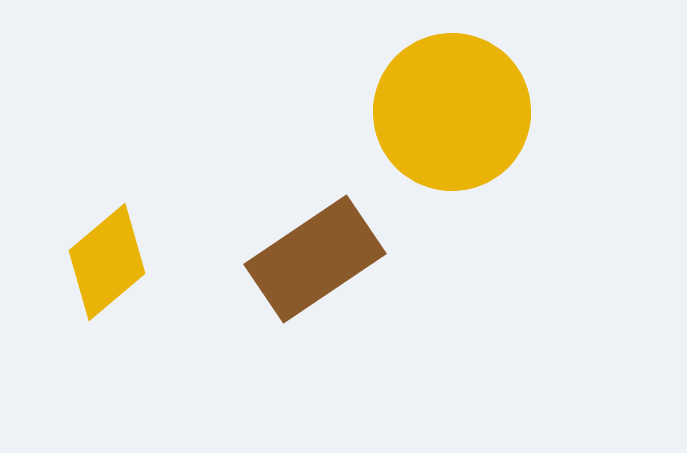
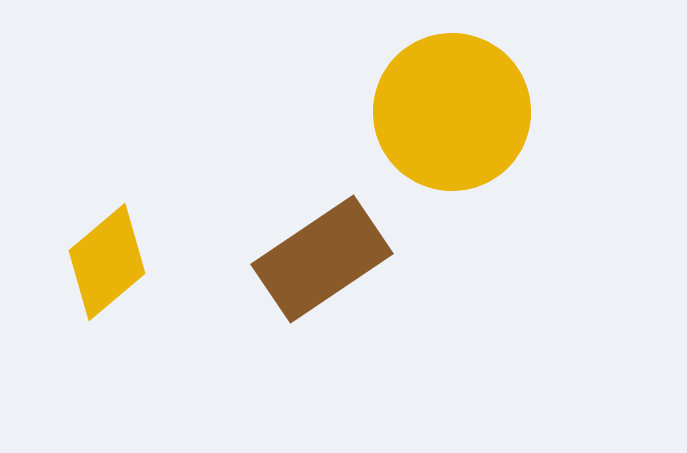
brown rectangle: moved 7 px right
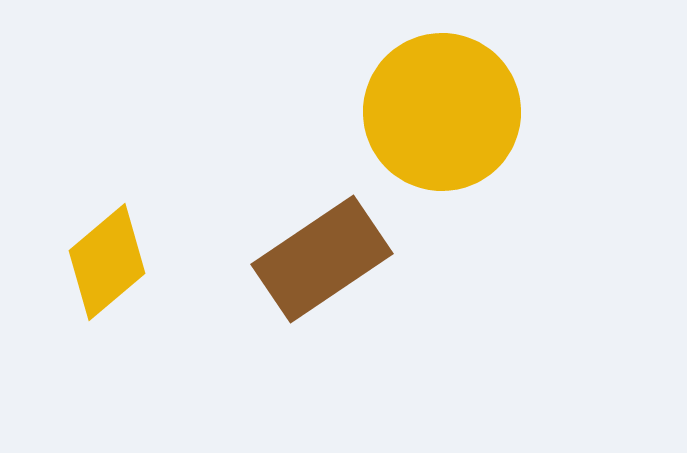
yellow circle: moved 10 px left
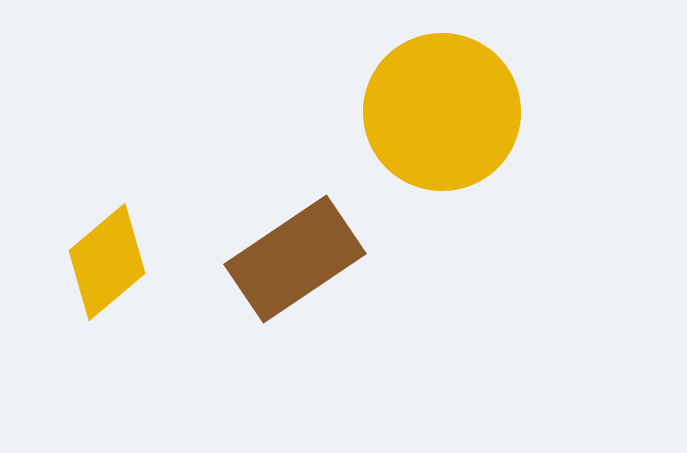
brown rectangle: moved 27 px left
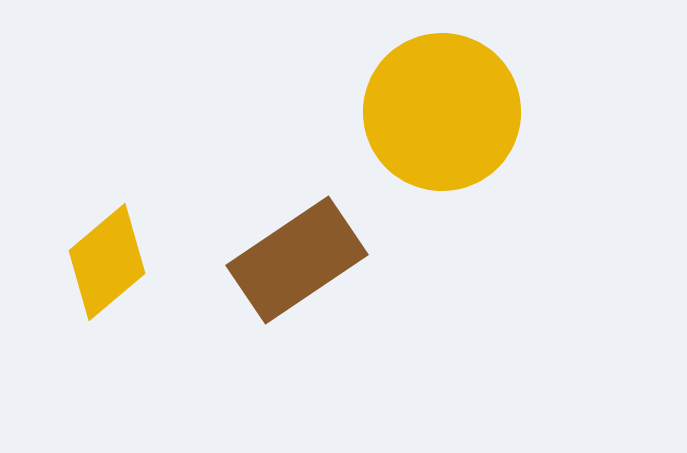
brown rectangle: moved 2 px right, 1 px down
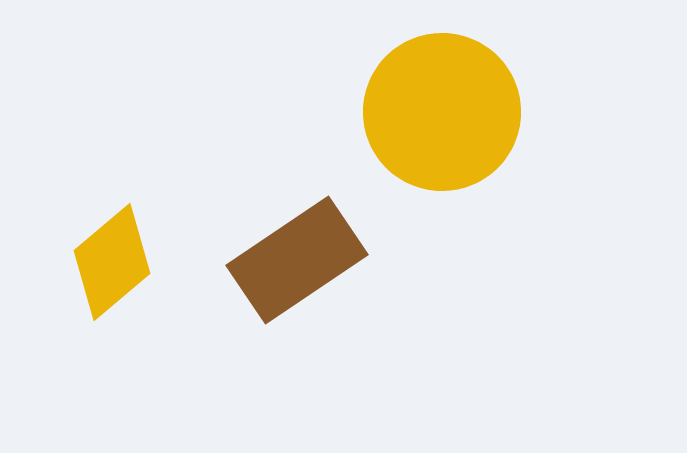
yellow diamond: moved 5 px right
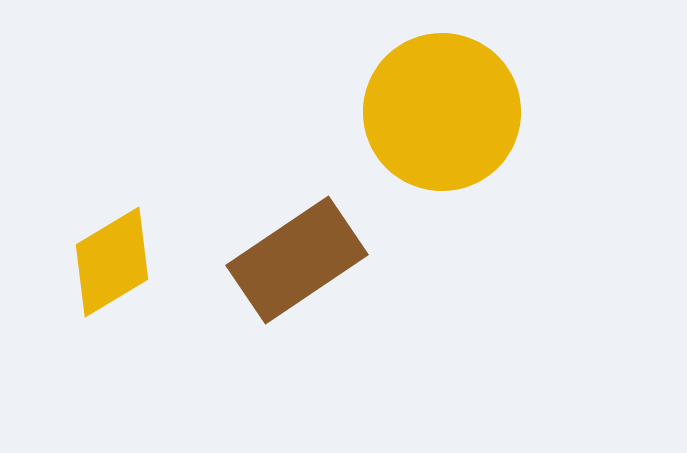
yellow diamond: rotated 9 degrees clockwise
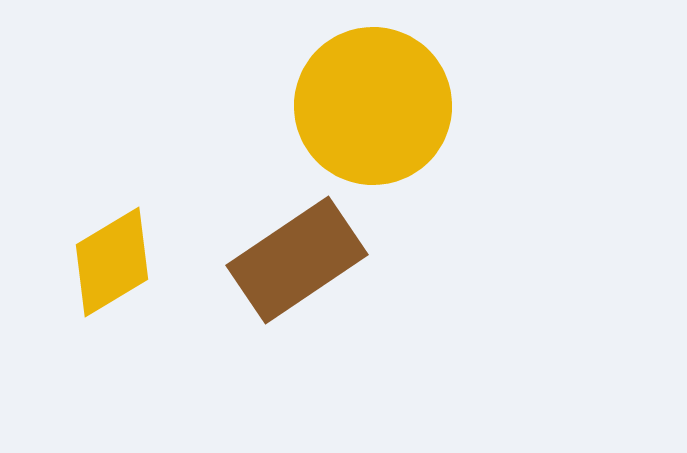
yellow circle: moved 69 px left, 6 px up
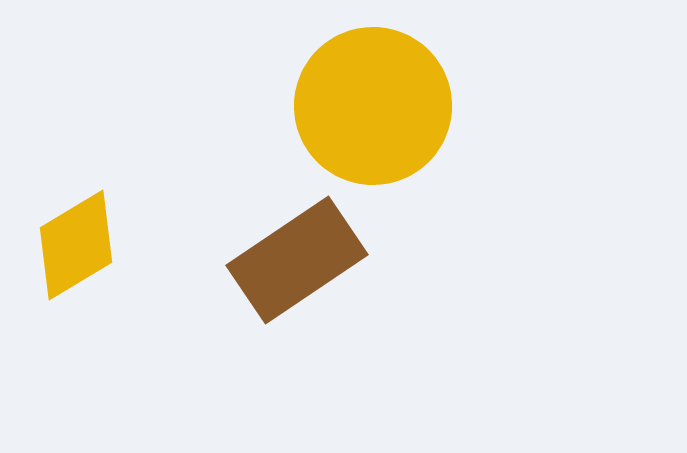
yellow diamond: moved 36 px left, 17 px up
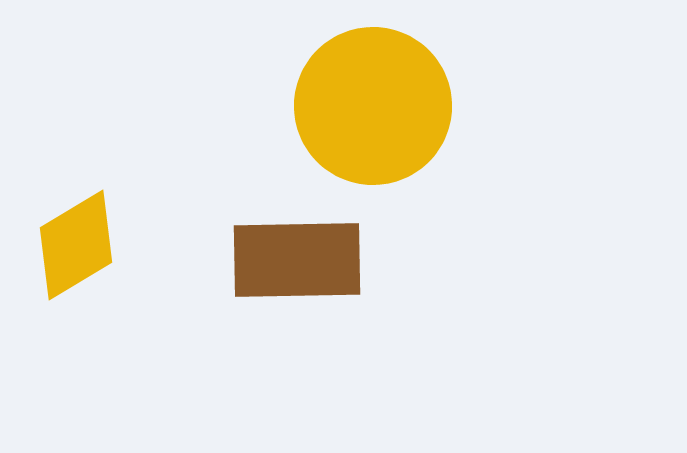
brown rectangle: rotated 33 degrees clockwise
